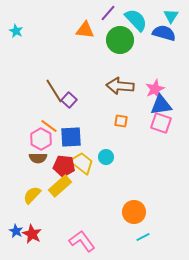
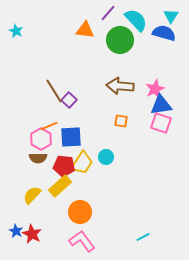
orange line: rotated 60 degrees counterclockwise
yellow trapezoid: rotated 85 degrees clockwise
orange circle: moved 54 px left
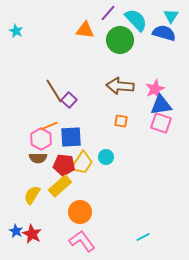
red pentagon: moved 1 px up
yellow semicircle: rotated 12 degrees counterclockwise
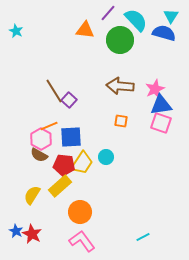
brown semicircle: moved 1 px right, 3 px up; rotated 30 degrees clockwise
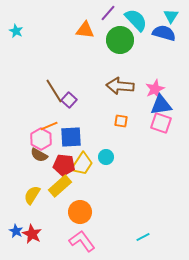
yellow trapezoid: moved 1 px down
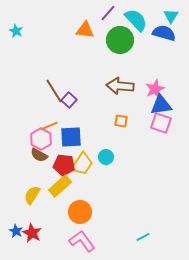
red star: moved 1 px up
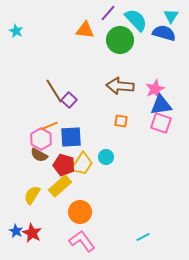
red pentagon: rotated 10 degrees clockwise
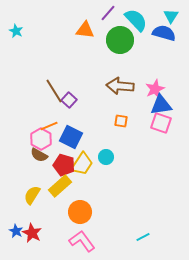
blue square: rotated 30 degrees clockwise
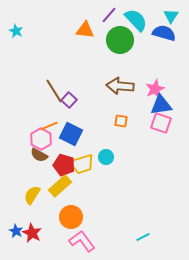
purple line: moved 1 px right, 2 px down
blue square: moved 3 px up
yellow trapezoid: rotated 40 degrees clockwise
orange circle: moved 9 px left, 5 px down
